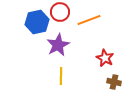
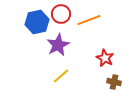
red circle: moved 1 px right, 2 px down
yellow line: rotated 48 degrees clockwise
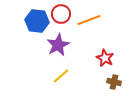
blue hexagon: moved 1 px up; rotated 20 degrees clockwise
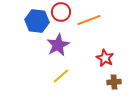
red circle: moved 2 px up
brown cross: rotated 16 degrees counterclockwise
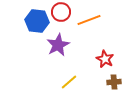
red star: moved 1 px down
yellow line: moved 8 px right, 6 px down
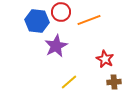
purple star: moved 2 px left, 1 px down
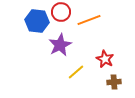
purple star: moved 4 px right, 1 px up
yellow line: moved 7 px right, 10 px up
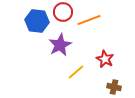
red circle: moved 2 px right
brown cross: moved 5 px down; rotated 16 degrees clockwise
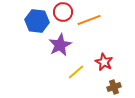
red star: moved 1 px left, 3 px down
brown cross: rotated 32 degrees counterclockwise
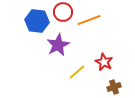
purple star: moved 2 px left
yellow line: moved 1 px right
